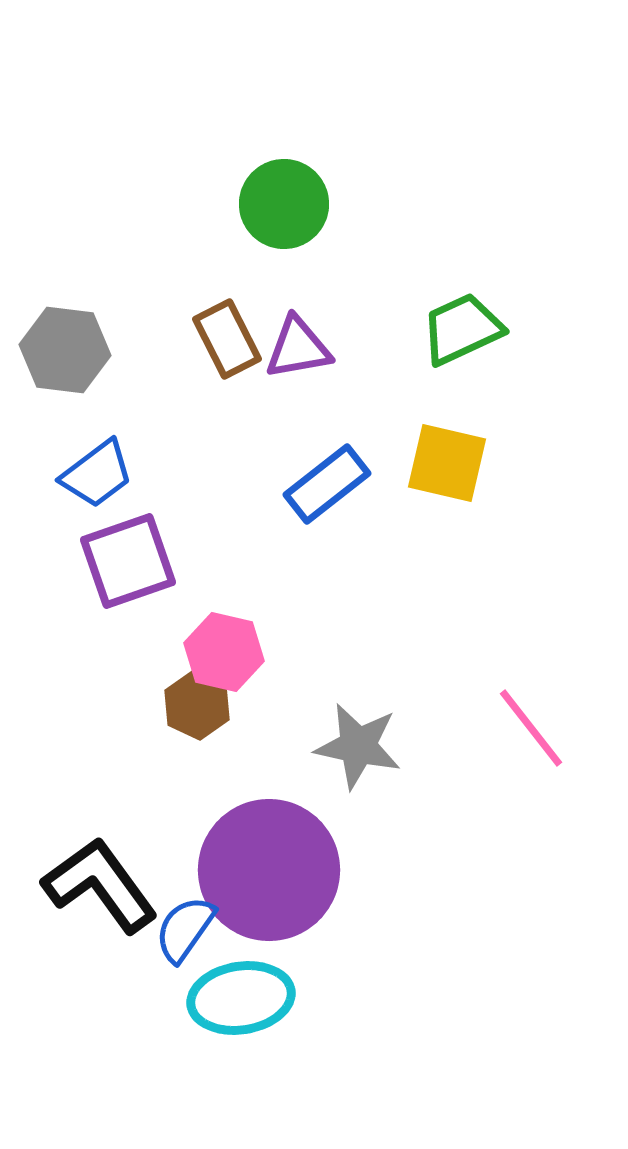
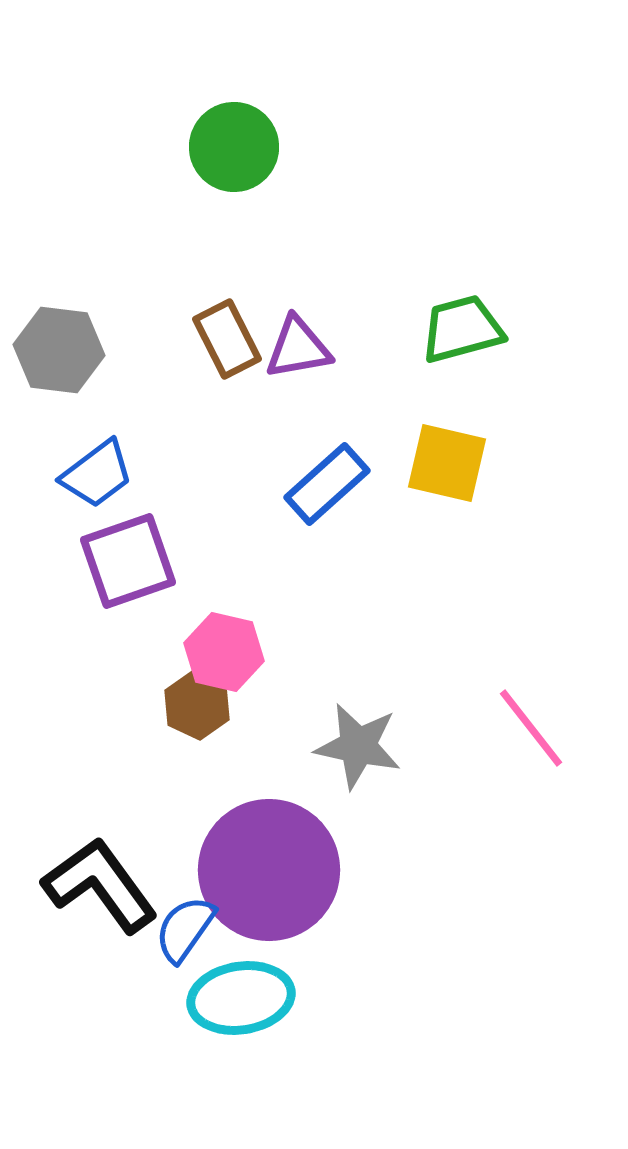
green circle: moved 50 px left, 57 px up
green trapezoid: rotated 10 degrees clockwise
gray hexagon: moved 6 px left
blue rectangle: rotated 4 degrees counterclockwise
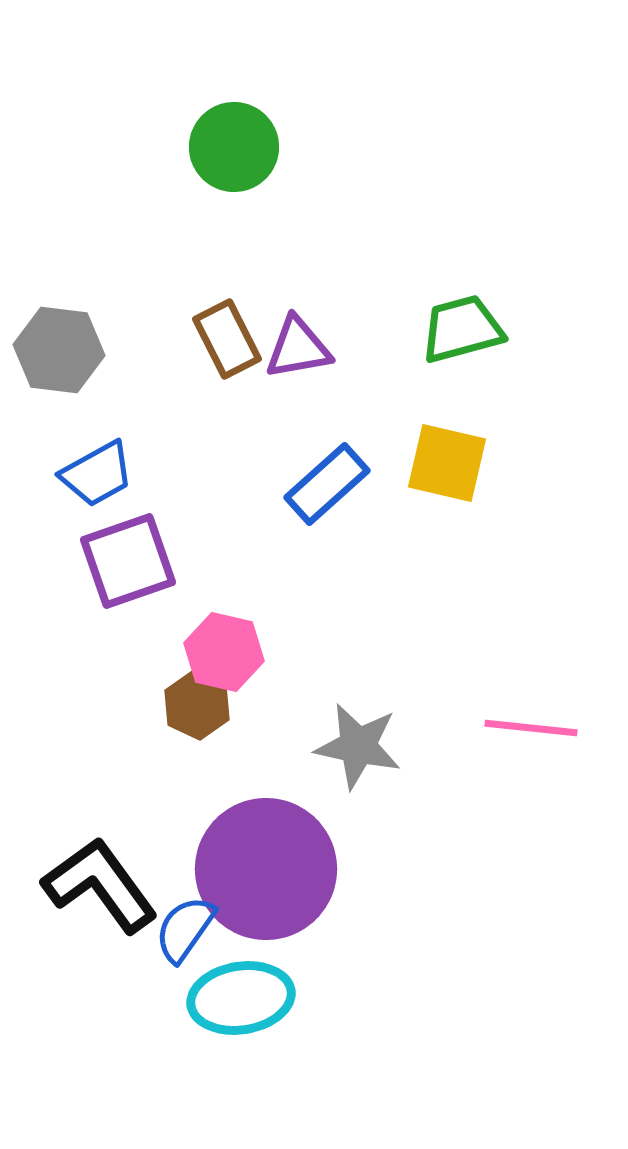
blue trapezoid: rotated 8 degrees clockwise
pink line: rotated 46 degrees counterclockwise
purple circle: moved 3 px left, 1 px up
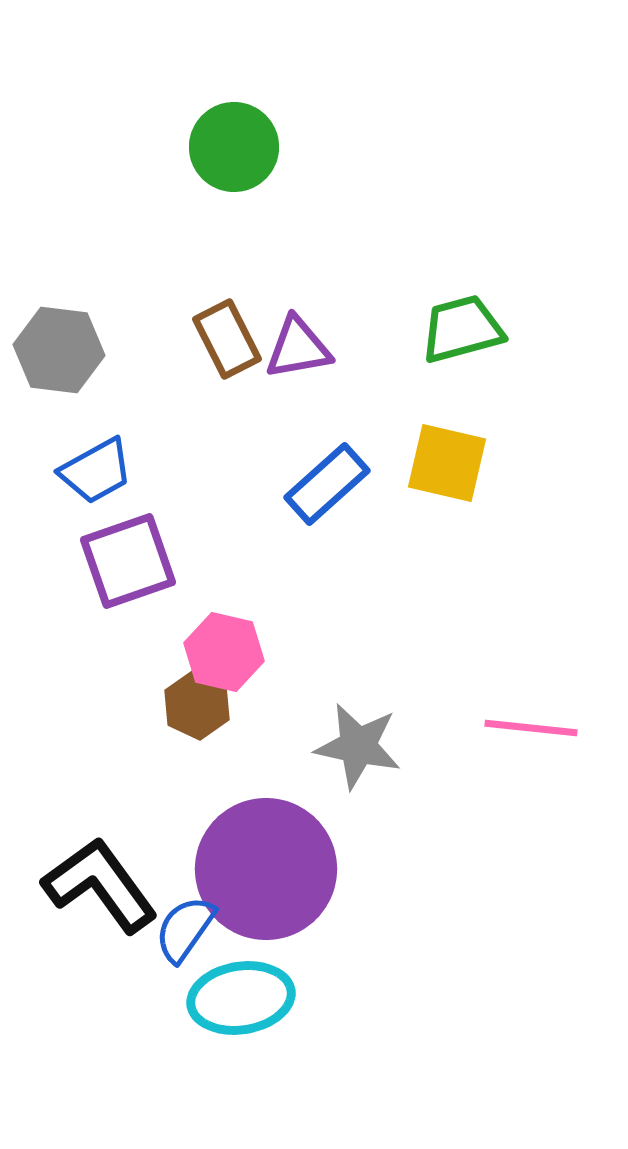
blue trapezoid: moved 1 px left, 3 px up
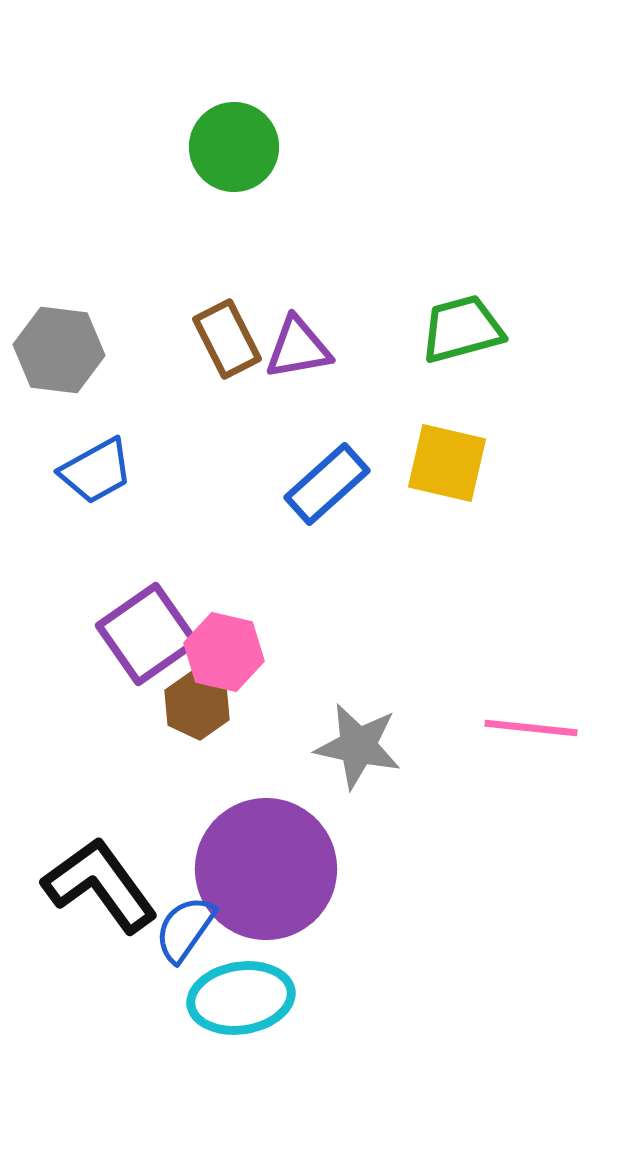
purple square: moved 19 px right, 73 px down; rotated 16 degrees counterclockwise
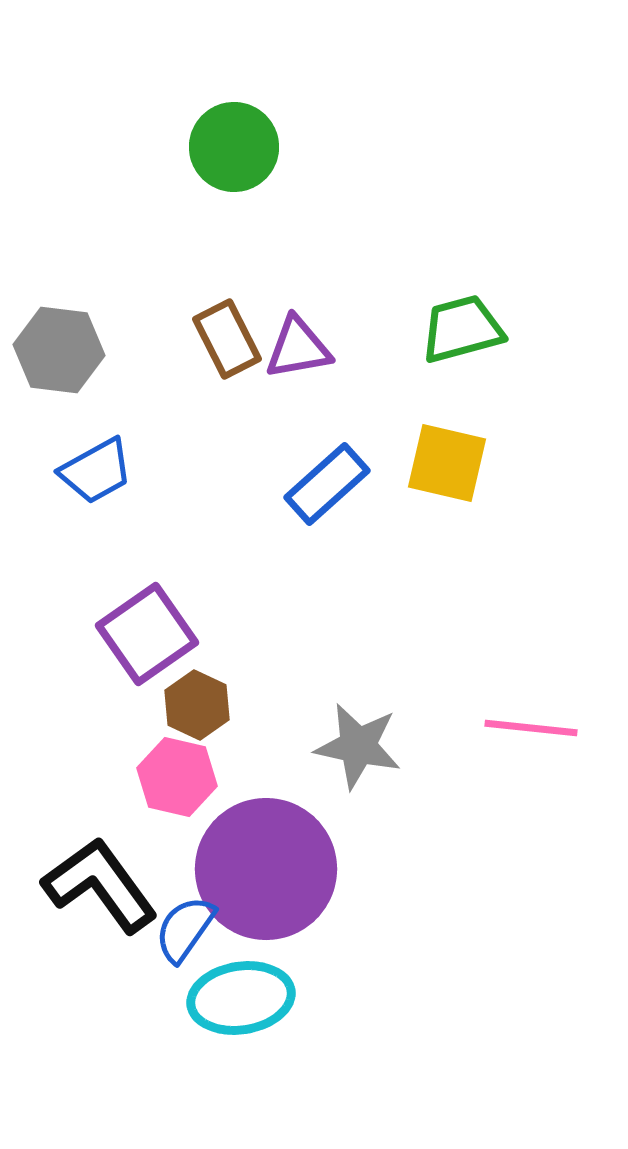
pink hexagon: moved 47 px left, 125 px down
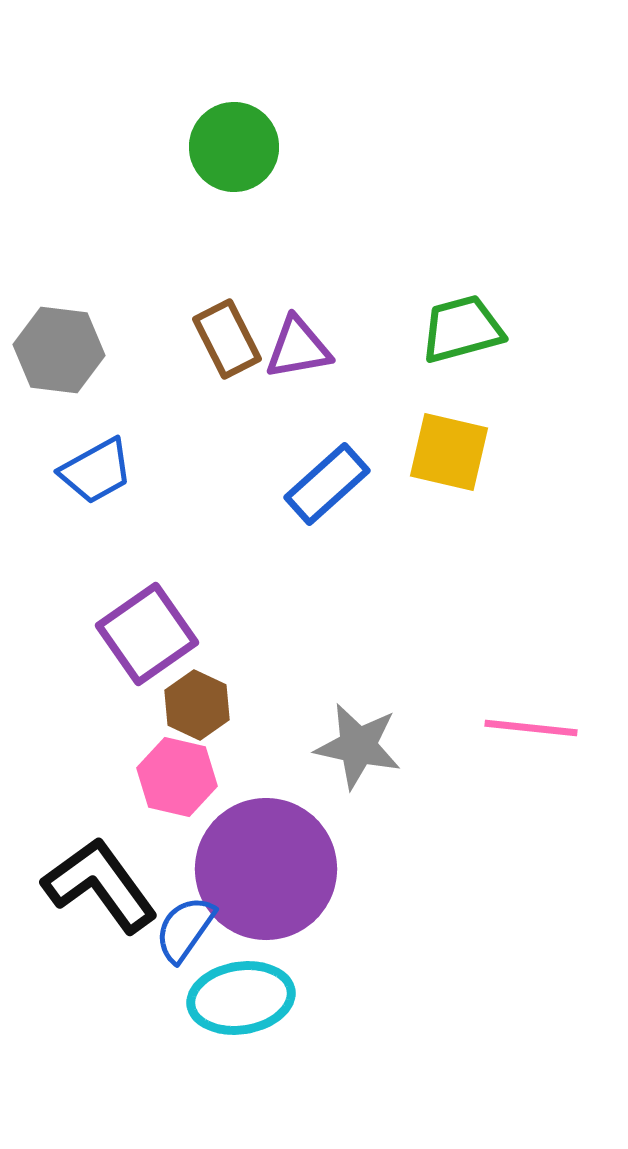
yellow square: moved 2 px right, 11 px up
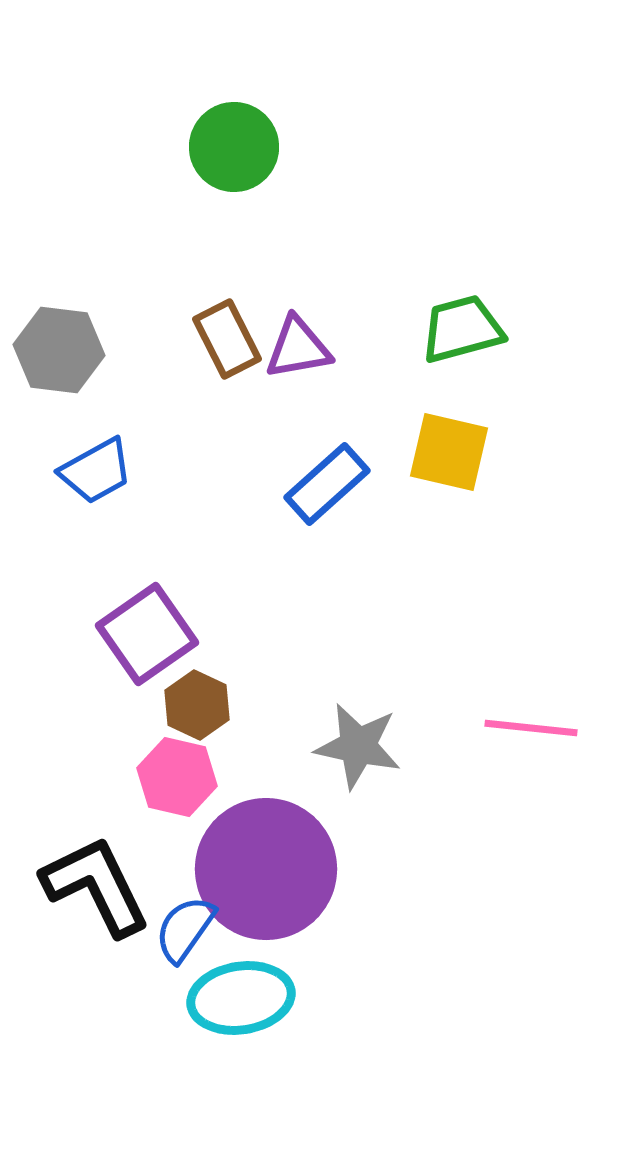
black L-shape: moved 4 px left, 1 px down; rotated 10 degrees clockwise
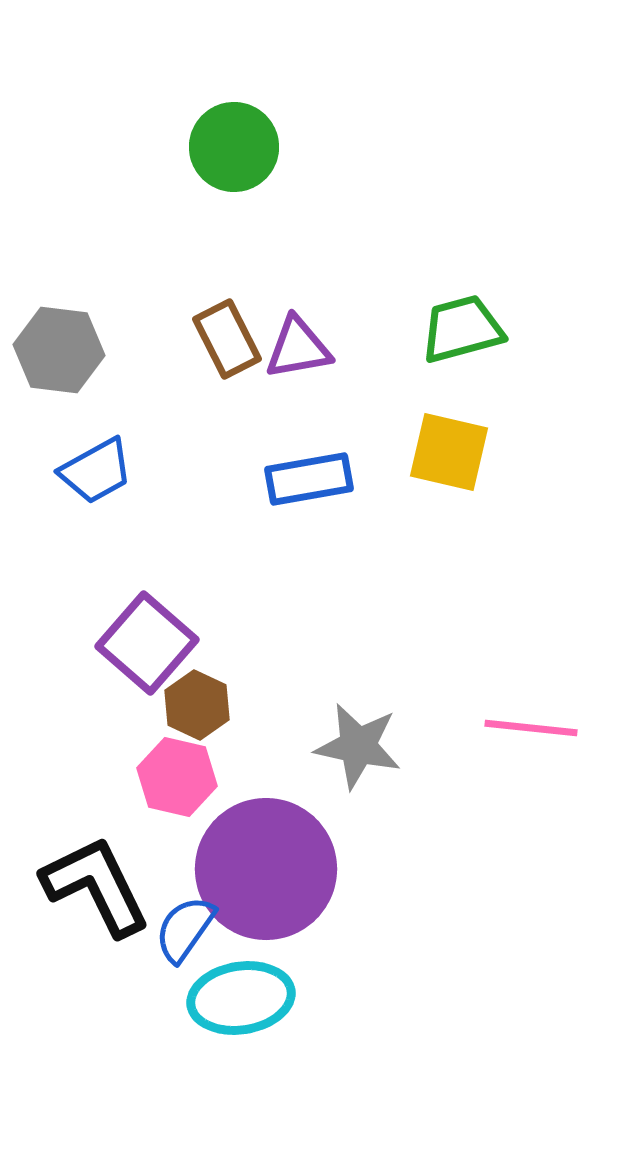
blue rectangle: moved 18 px left, 5 px up; rotated 32 degrees clockwise
purple square: moved 9 px down; rotated 14 degrees counterclockwise
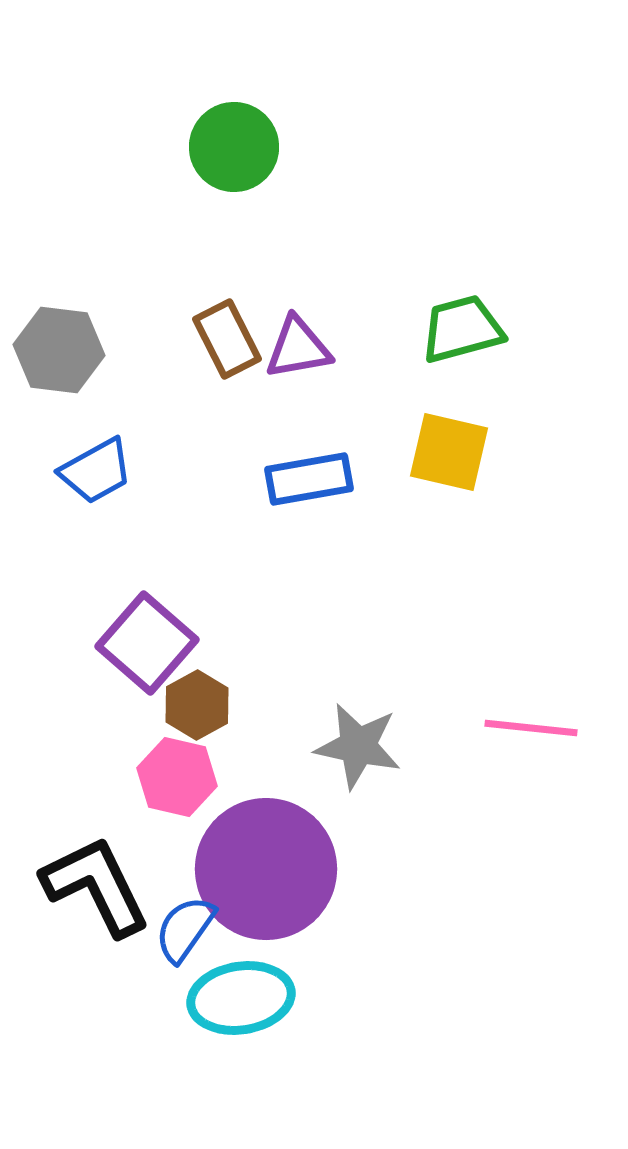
brown hexagon: rotated 6 degrees clockwise
